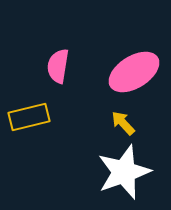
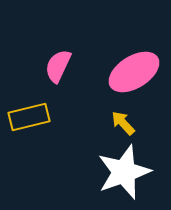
pink semicircle: rotated 16 degrees clockwise
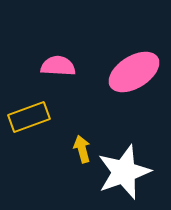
pink semicircle: rotated 68 degrees clockwise
yellow rectangle: rotated 6 degrees counterclockwise
yellow arrow: moved 41 px left, 26 px down; rotated 28 degrees clockwise
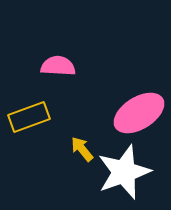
pink ellipse: moved 5 px right, 41 px down
yellow arrow: rotated 24 degrees counterclockwise
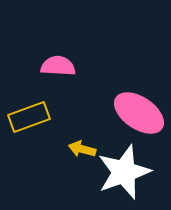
pink ellipse: rotated 66 degrees clockwise
yellow arrow: rotated 36 degrees counterclockwise
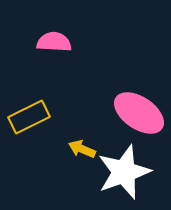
pink semicircle: moved 4 px left, 24 px up
yellow rectangle: rotated 6 degrees counterclockwise
yellow arrow: rotated 8 degrees clockwise
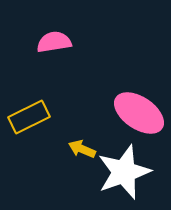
pink semicircle: rotated 12 degrees counterclockwise
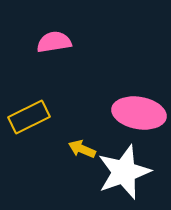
pink ellipse: rotated 24 degrees counterclockwise
